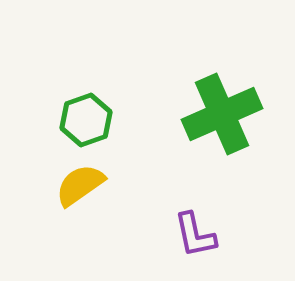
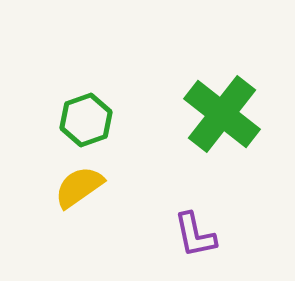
green cross: rotated 28 degrees counterclockwise
yellow semicircle: moved 1 px left, 2 px down
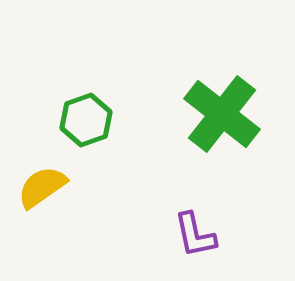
yellow semicircle: moved 37 px left
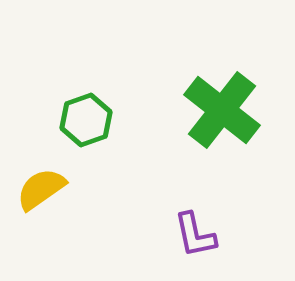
green cross: moved 4 px up
yellow semicircle: moved 1 px left, 2 px down
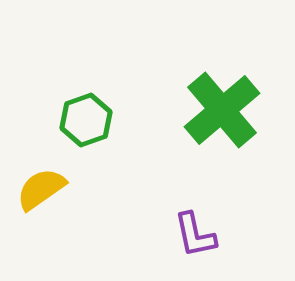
green cross: rotated 12 degrees clockwise
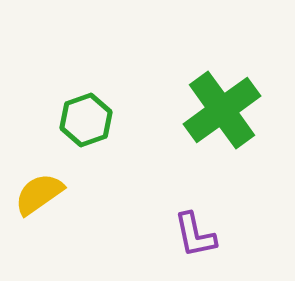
green cross: rotated 4 degrees clockwise
yellow semicircle: moved 2 px left, 5 px down
